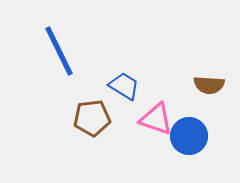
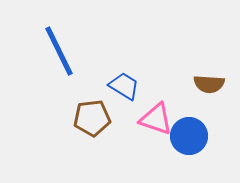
brown semicircle: moved 1 px up
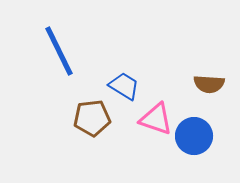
blue circle: moved 5 px right
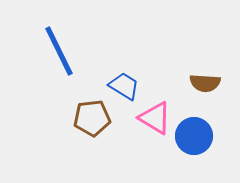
brown semicircle: moved 4 px left, 1 px up
pink triangle: moved 1 px left, 1 px up; rotated 12 degrees clockwise
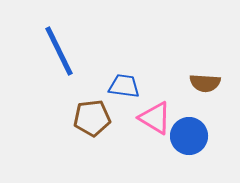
blue trapezoid: rotated 24 degrees counterclockwise
blue circle: moved 5 px left
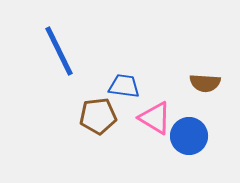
brown pentagon: moved 6 px right, 2 px up
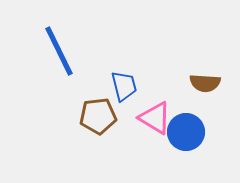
blue trapezoid: rotated 68 degrees clockwise
blue circle: moved 3 px left, 4 px up
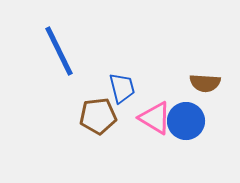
blue trapezoid: moved 2 px left, 2 px down
blue circle: moved 11 px up
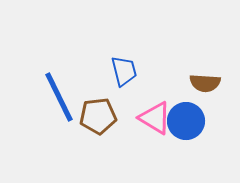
blue line: moved 46 px down
blue trapezoid: moved 2 px right, 17 px up
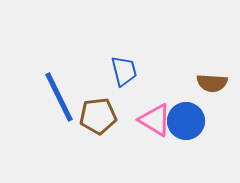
brown semicircle: moved 7 px right
pink triangle: moved 2 px down
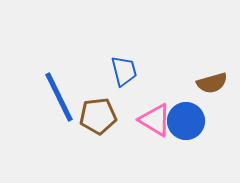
brown semicircle: rotated 20 degrees counterclockwise
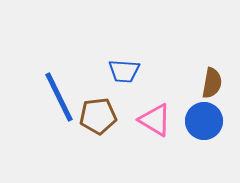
blue trapezoid: rotated 108 degrees clockwise
brown semicircle: rotated 64 degrees counterclockwise
blue circle: moved 18 px right
